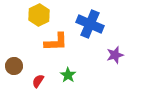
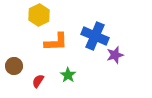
blue cross: moved 5 px right, 12 px down
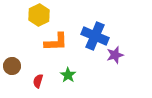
brown circle: moved 2 px left
red semicircle: rotated 16 degrees counterclockwise
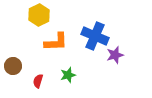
brown circle: moved 1 px right
green star: rotated 21 degrees clockwise
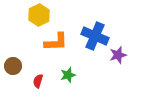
purple star: moved 3 px right
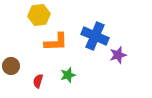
yellow hexagon: rotated 20 degrees clockwise
brown circle: moved 2 px left
